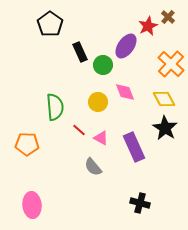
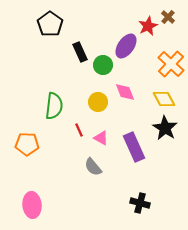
green semicircle: moved 1 px left, 1 px up; rotated 12 degrees clockwise
red line: rotated 24 degrees clockwise
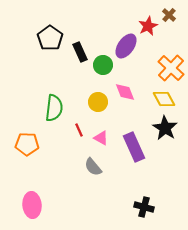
brown cross: moved 1 px right, 2 px up
black pentagon: moved 14 px down
orange cross: moved 4 px down
green semicircle: moved 2 px down
black cross: moved 4 px right, 4 px down
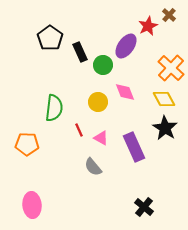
black cross: rotated 24 degrees clockwise
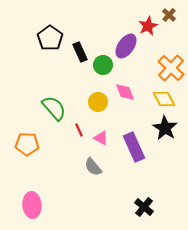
green semicircle: rotated 48 degrees counterclockwise
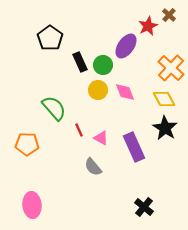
black rectangle: moved 10 px down
yellow circle: moved 12 px up
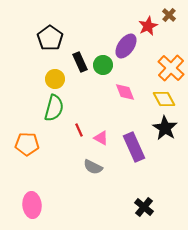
yellow circle: moved 43 px left, 11 px up
green semicircle: rotated 56 degrees clockwise
gray semicircle: rotated 24 degrees counterclockwise
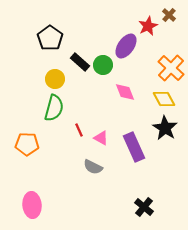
black rectangle: rotated 24 degrees counterclockwise
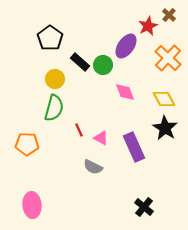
orange cross: moved 3 px left, 10 px up
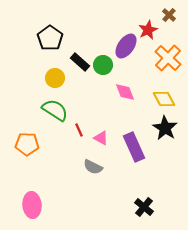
red star: moved 4 px down
yellow circle: moved 1 px up
green semicircle: moved 1 px right, 2 px down; rotated 72 degrees counterclockwise
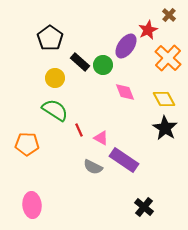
purple rectangle: moved 10 px left, 13 px down; rotated 32 degrees counterclockwise
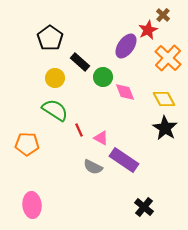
brown cross: moved 6 px left
green circle: moved 12 px down
